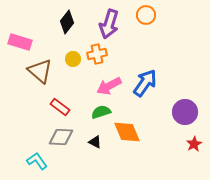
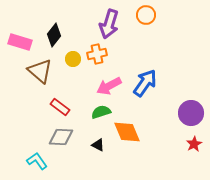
black diamond: moved 13 px left, 13 px down
purple circle: moved 6 px right, 1 px down
black triangle: moved 3 px right, 3 px down
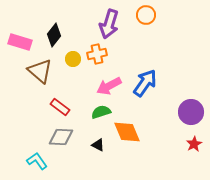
purple circle: moved 1 px up
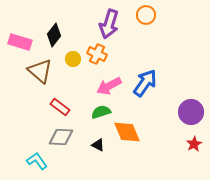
orange cross: rotated 36 degrees clockwise
